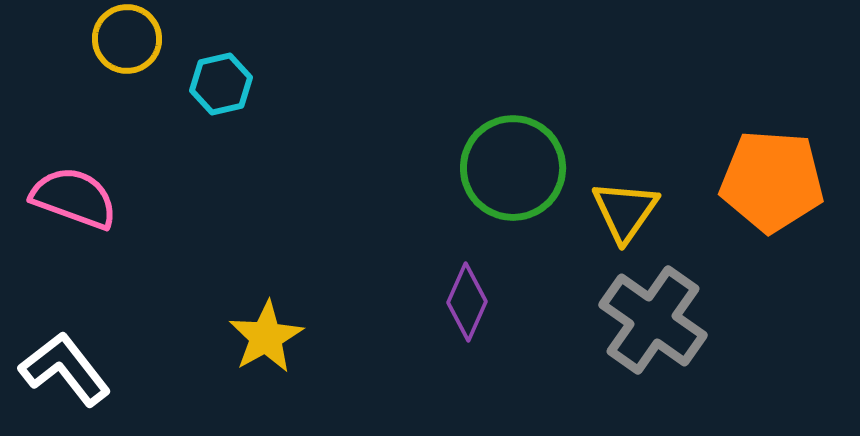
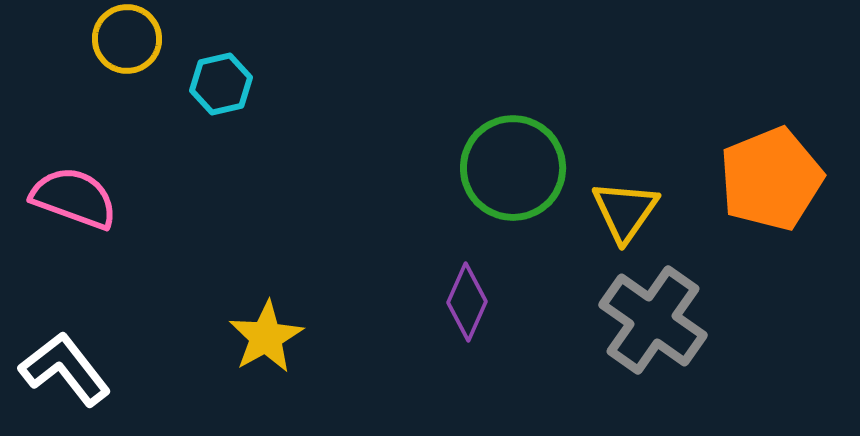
orange pentagon: moved 1 px left, 2 px up; rotated 26 degrees counterclockwise
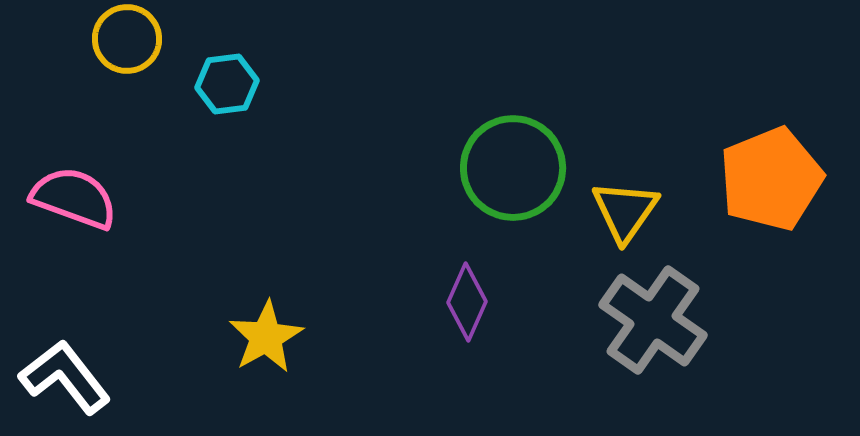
cyan hexagon: moved 6 px right; rotated 6 degrees clockwise
white L-shape: moved 8 px down
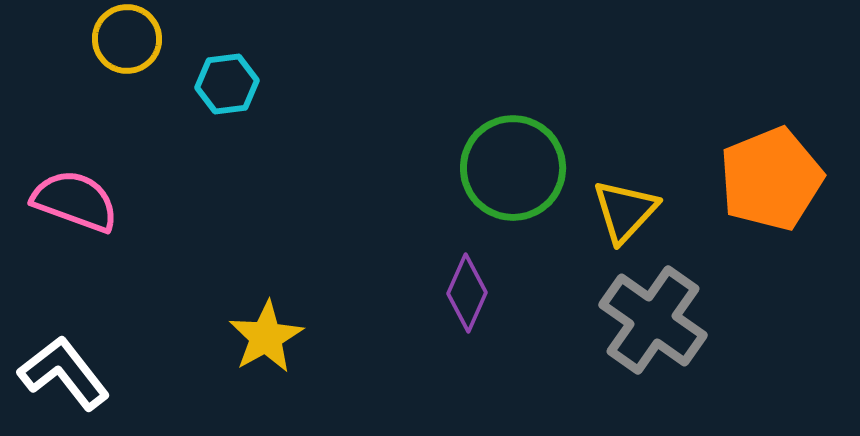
pink semicircle: moved 1 px right, 3 px down
yellow triangle: rotated 8 degrees clockwise
purple diamond: moved 9 px up
white L-shape: moved 1 px left, 4 px up
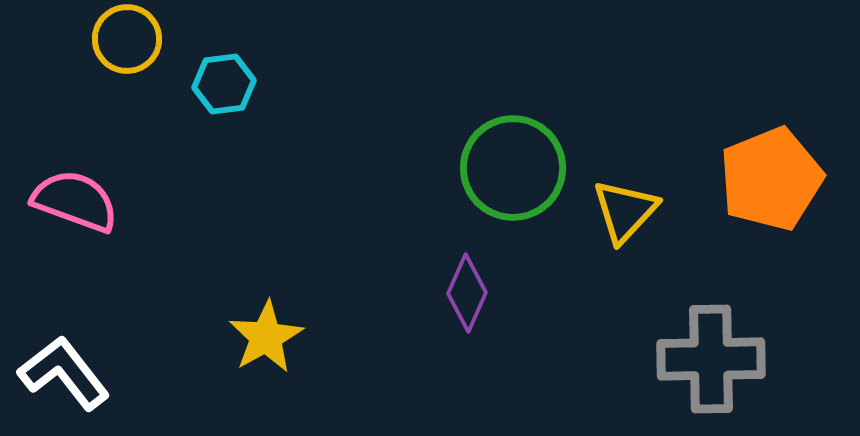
cyan hexagon: moved 3 px left
gray cross: moved 58 px right, 39 px down; rotated 36 degrees counterclockwise
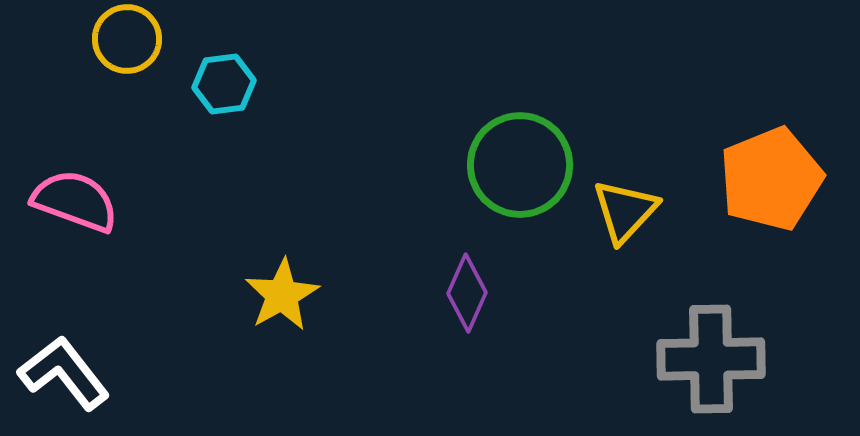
green circle: moved 7 px right, 3 px up
yellow star: moved 16 px right, 42 px up
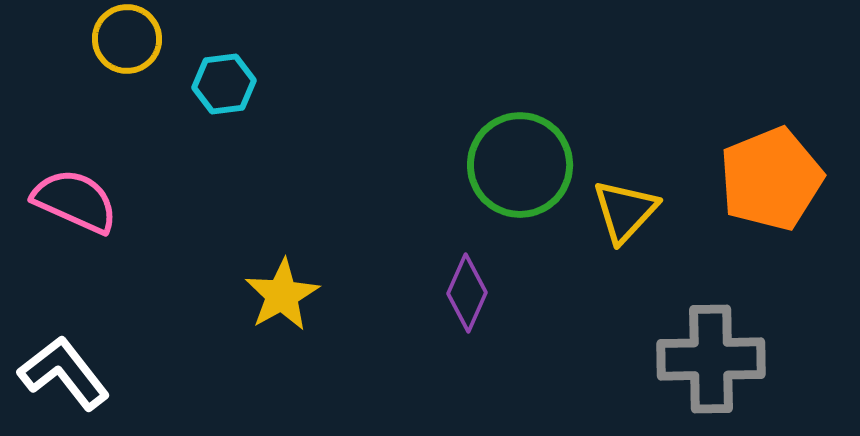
pink semicircle: rotated 4 degrees clockwise
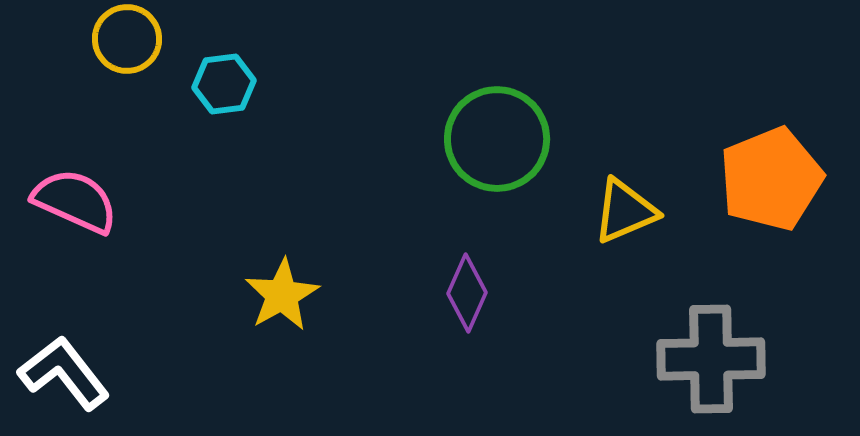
green circle: moved 23 px left, 26 px up
yellow triangle: rotated 24 degrees clockwise
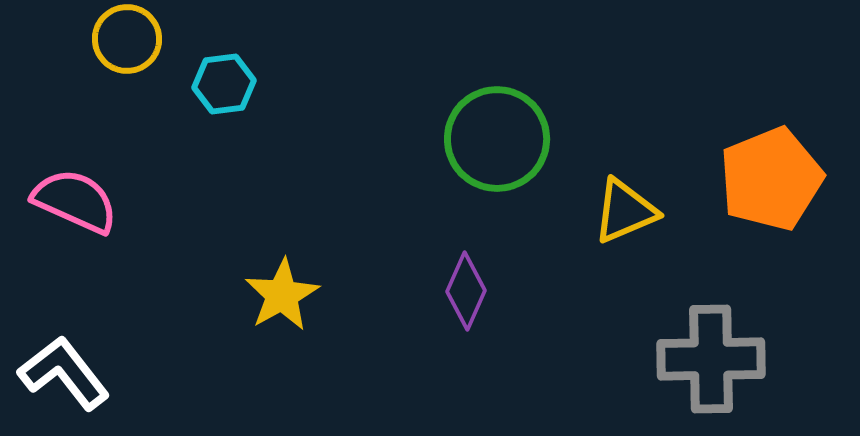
purple diamond: moved 1 px left, 2 px up
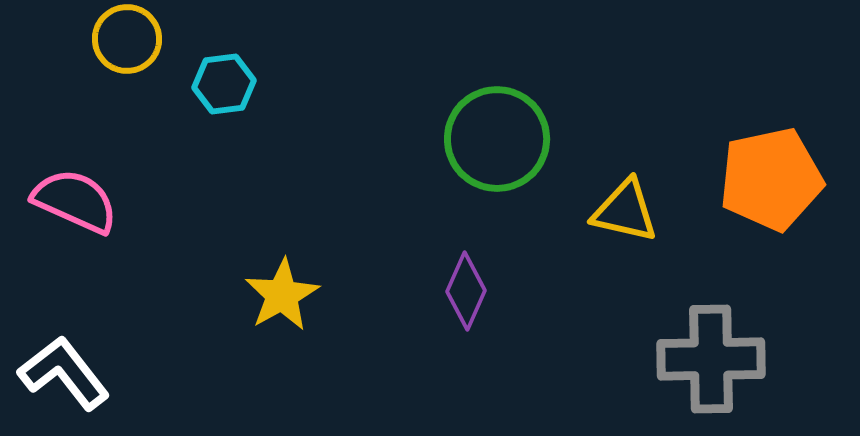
orange pentagon: rotated 10 degrees clockwise
yellow triangle: rotated 36 degrees clockwise
